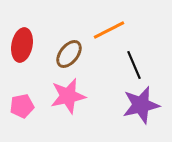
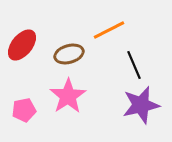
red ellipse: rotated 28 degrees clockwise
brown ellipse: rotated 36 degrees clockwise
pink star: rotated 21 degrees counterclockwise
pink pentagon: moved 2 px right, 4 px down
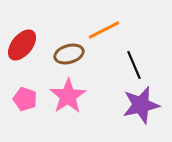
orange line: moved 5 px left
pink pentagon: moved 1 px right, 11 px up; rotated 30 degrees clockwise
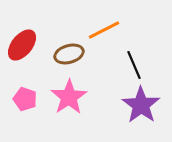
pink star: moved 1 px right, 1 px down
purple star: rotated 24 degrees counterclockwise
